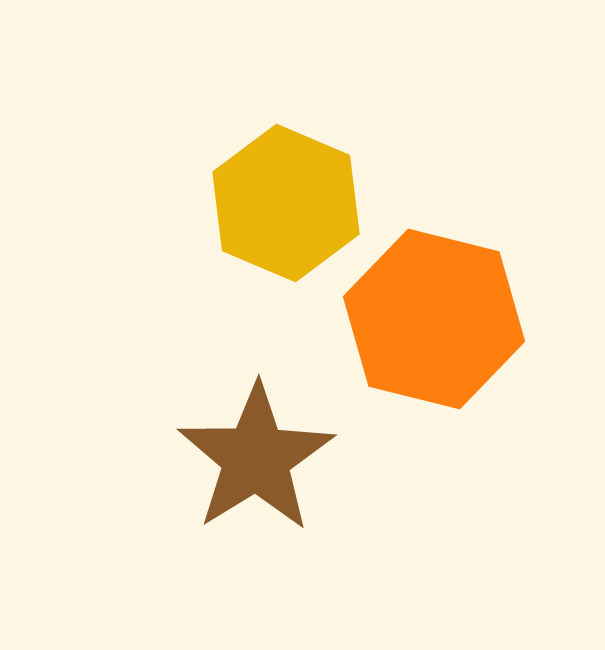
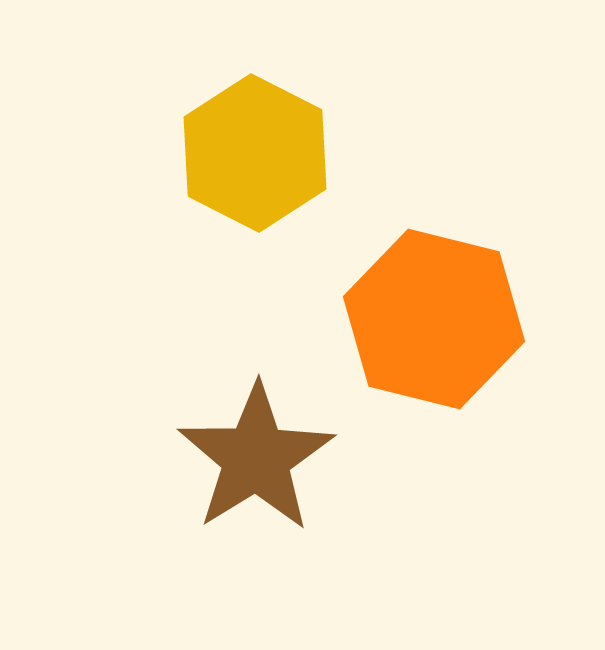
yellow hexagon: moved 31 px left, 50 px up; rotated 4 degrees clockwise
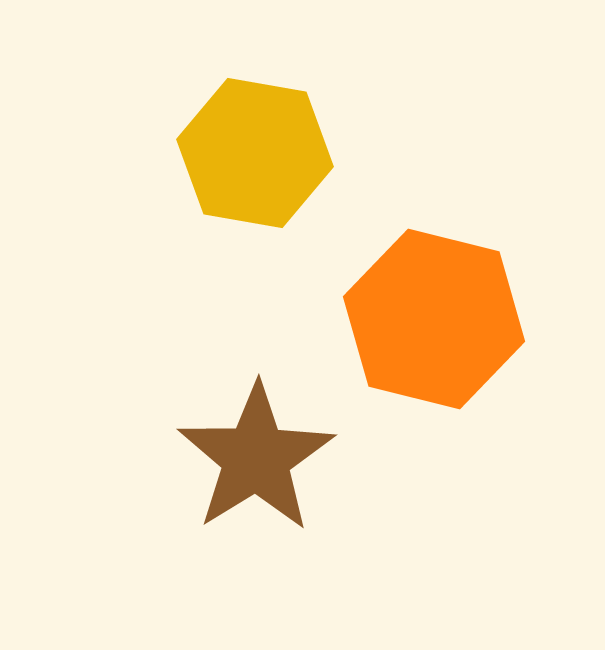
yellow hexagon: rotated 17 degrees counterclockwise
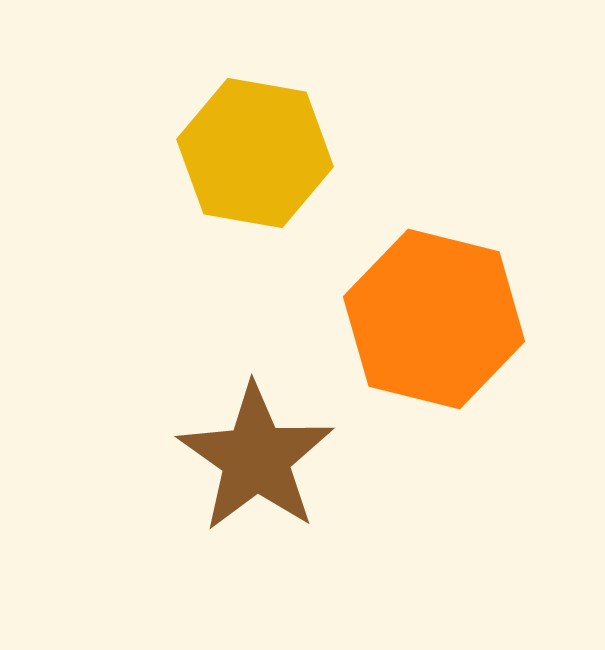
brown star: rotated 5 degrees counterclockwise
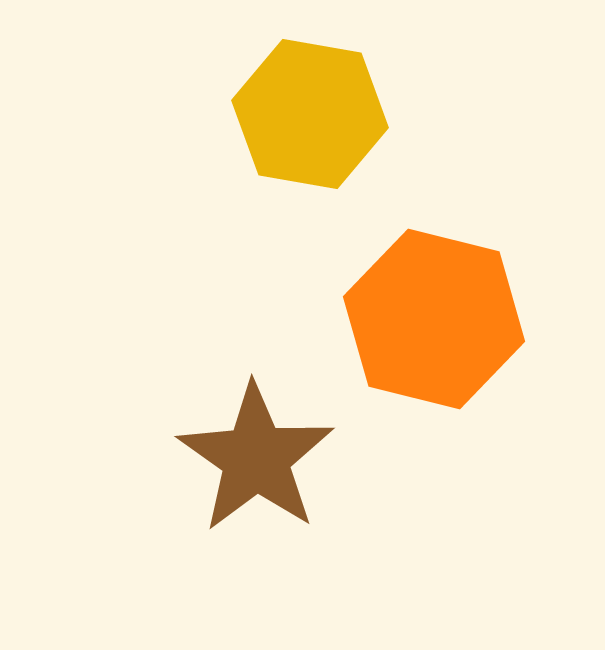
yellow hexagon: moved 55 px right, 39 px up
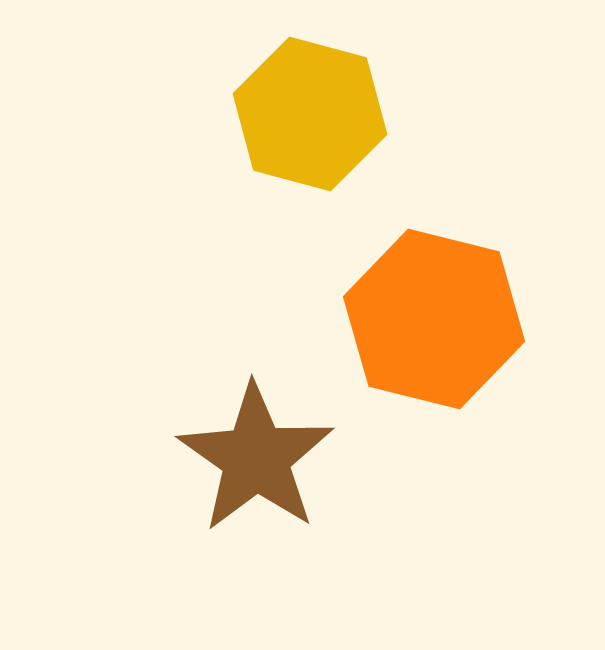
yellow hexagon: rotated 5 degrees clockwise
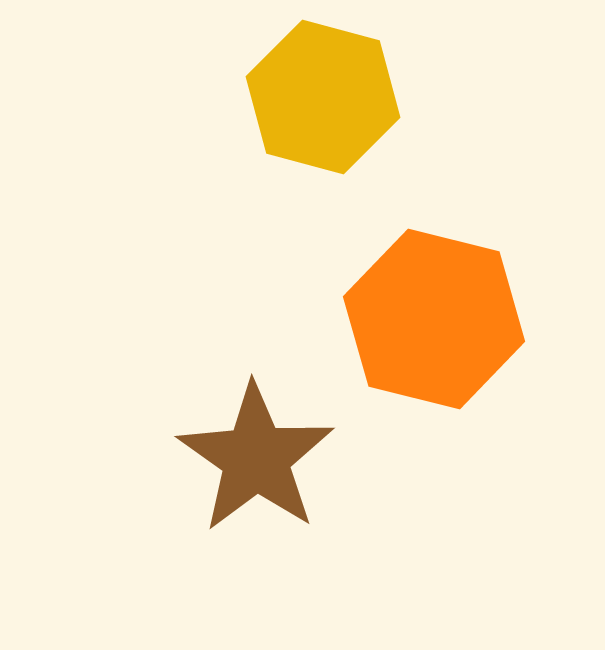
yellow hexagon: moved 13 px right, 17 px up
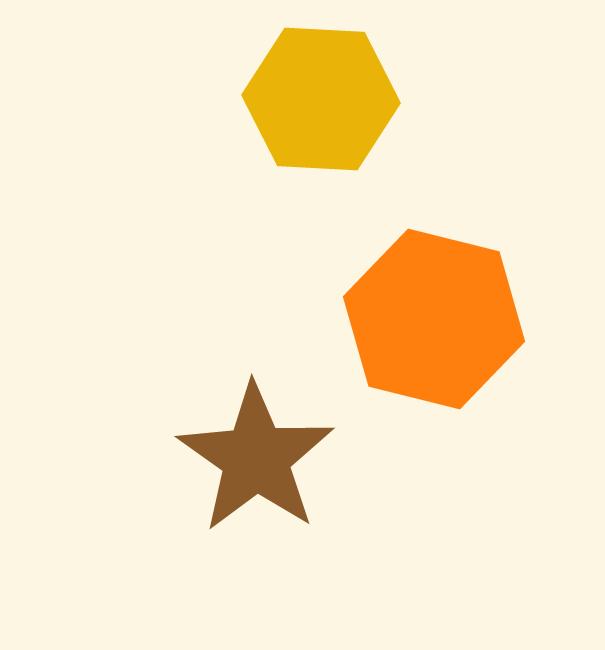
yellow hexagon: moved 2 px left, 2 px down; rotated 12 degrees counterclockwise
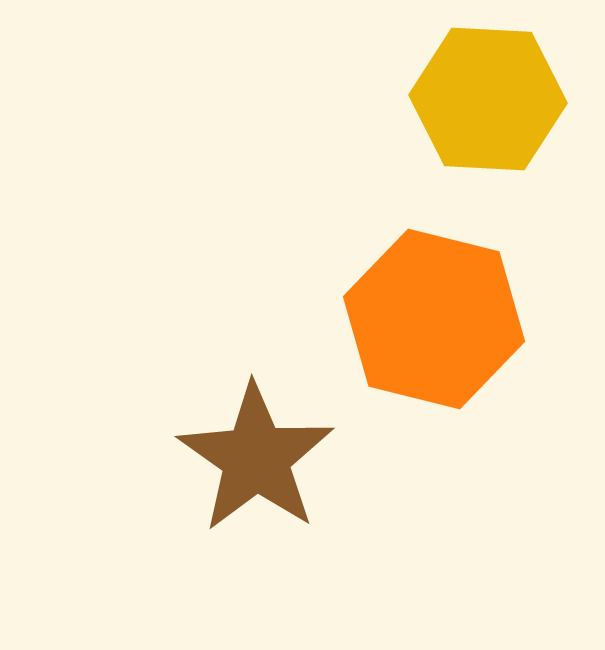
yellow hexagon: moved 167 px right
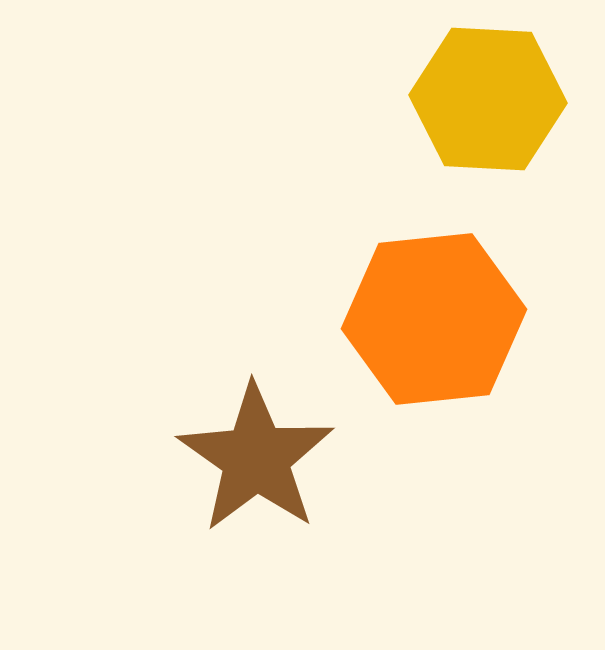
orange hexagon: rotated 20 degrees counterclockwise
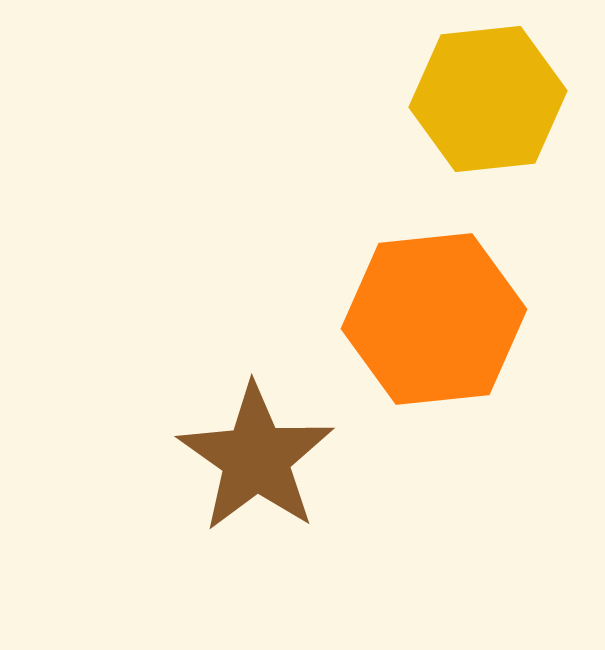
yellow hexagon: rotated 9 degrees counterclockwise
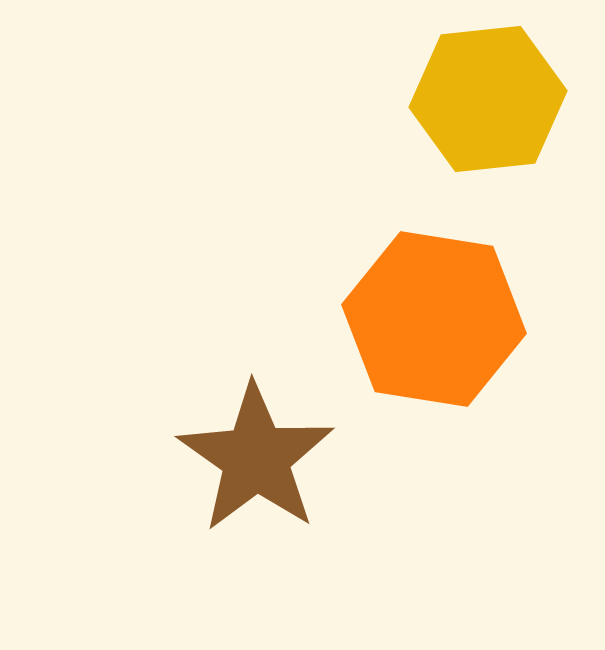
orange hexagon: rotated 15 degrees clockwise
